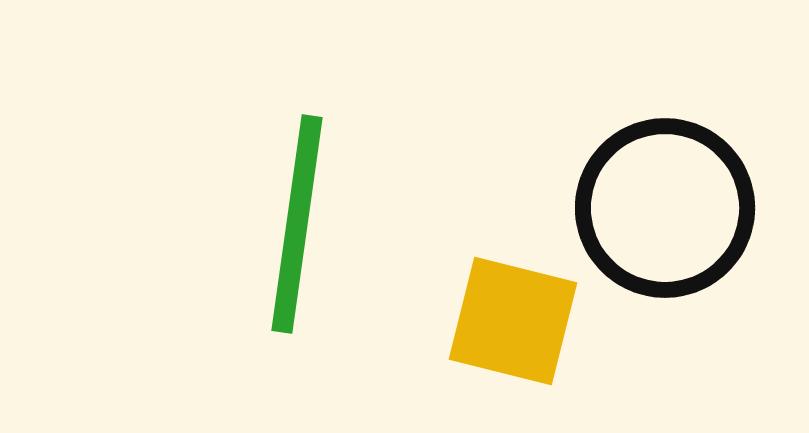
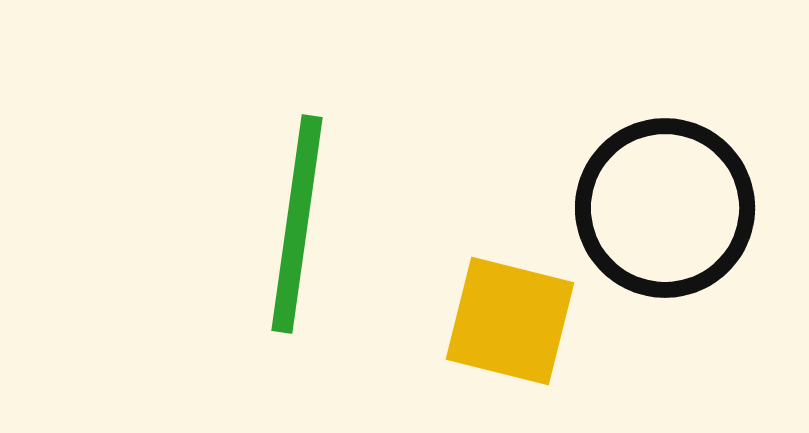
yellow square: moved 3 px left
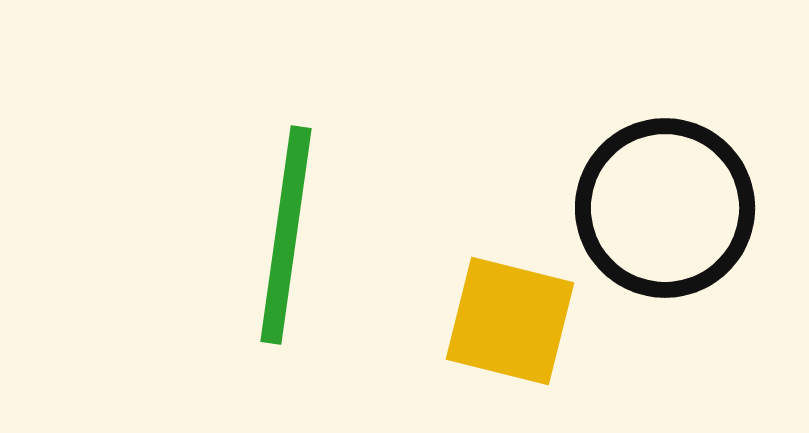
green line: moved 11 px left, 11 px down
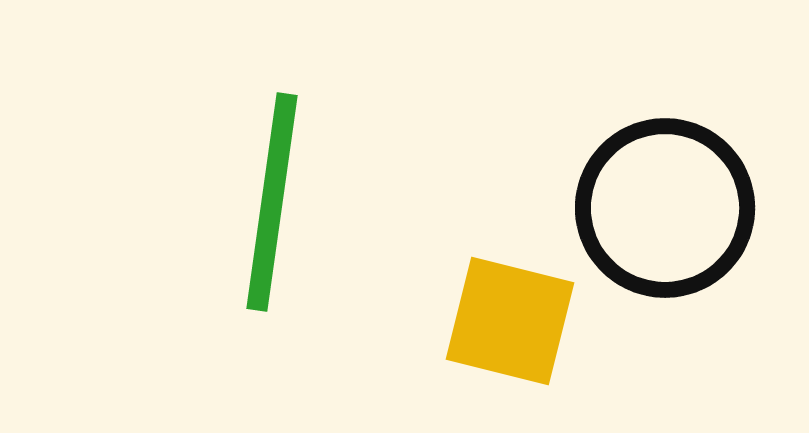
green line: moved 14 px left, 33 px up
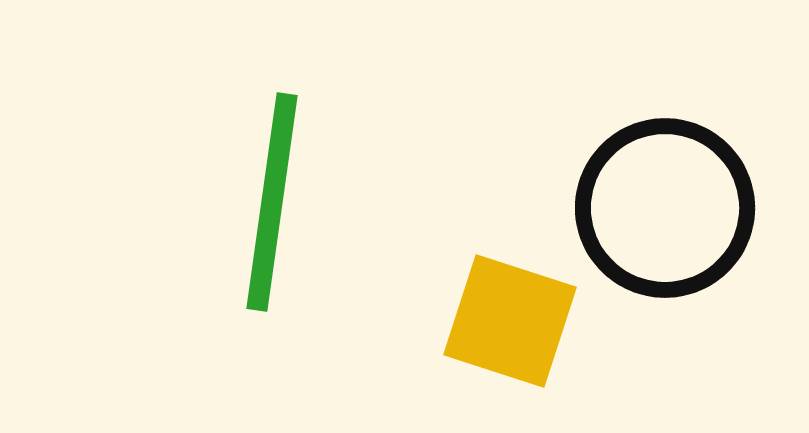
yellow square: rotated 4 degrees clockwise
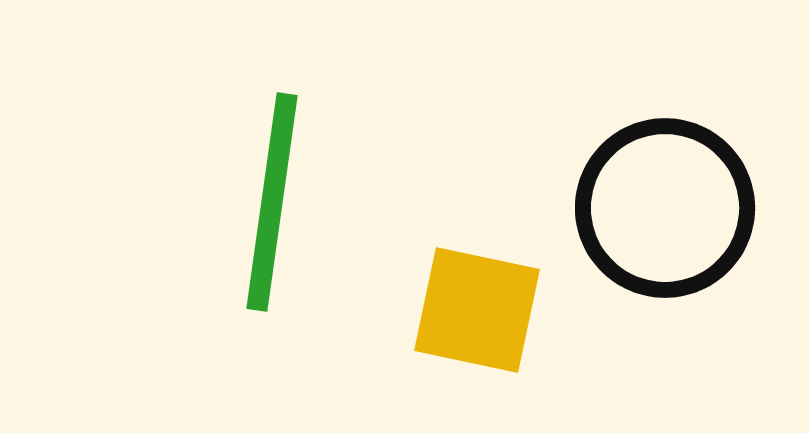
yellow square: moved 33 px left, 11 px up; rotated 6 degrees counterclockwise
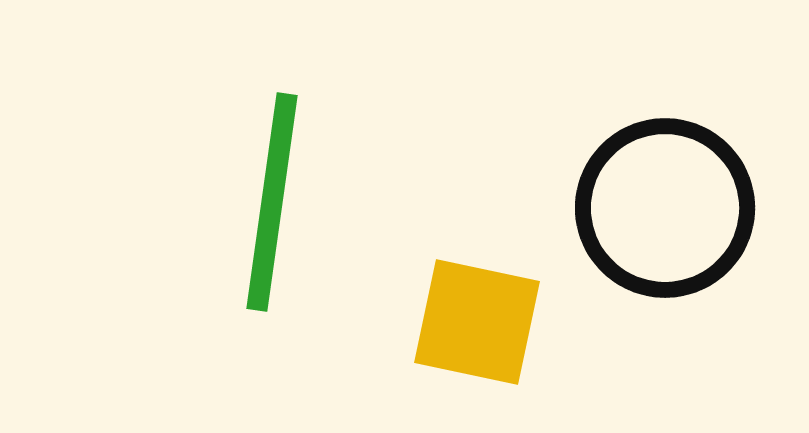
yellow square: moved 12 px down
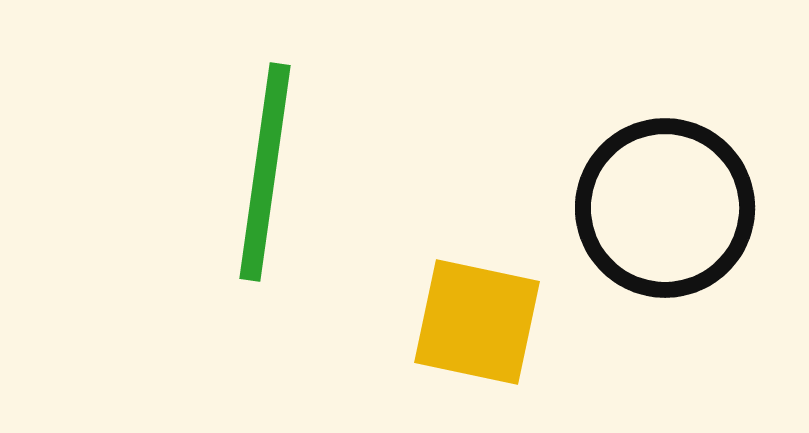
green line: moved 7 px left, 30 px up
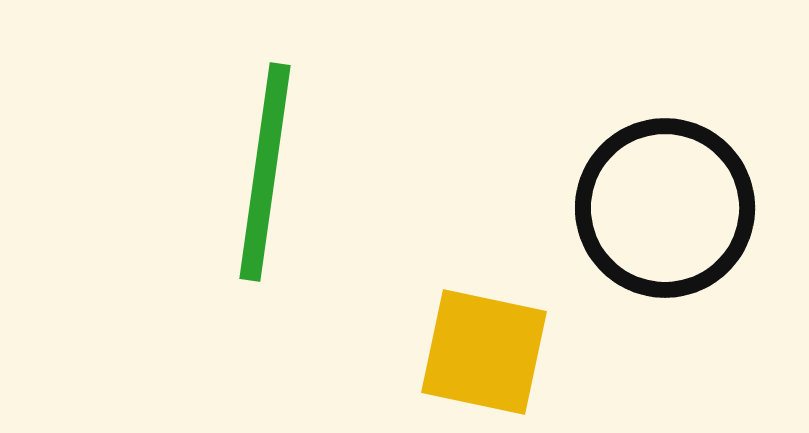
yellow square: moved 7 px right, 30 px down
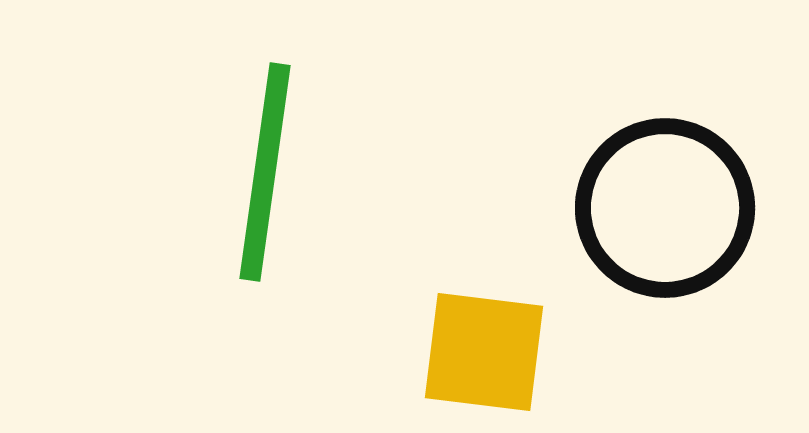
yellow square: rotated 5 degrees counterclockwise
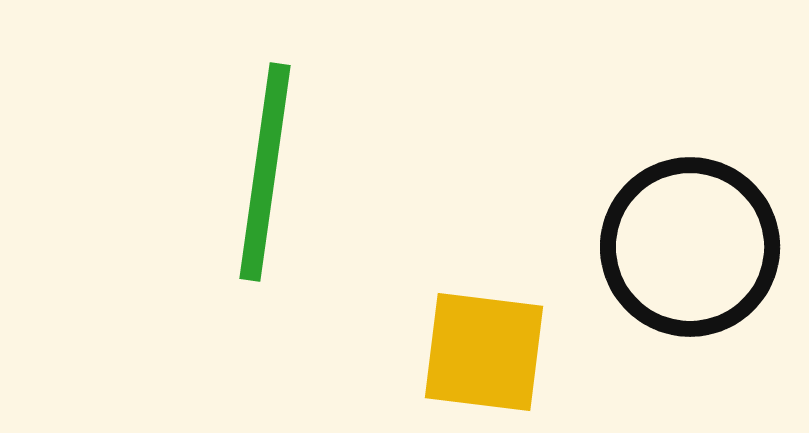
black circle: moved 25 px right, 39 px down
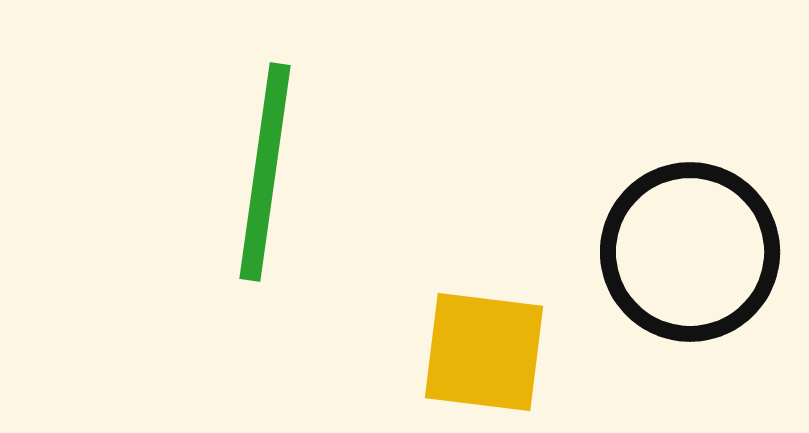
black circle: moved 5 px down
